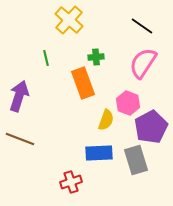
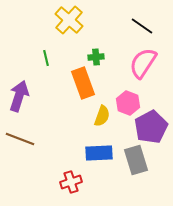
yellow semicircle: moved 4 px left, 4 px up
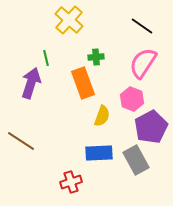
purple arrow: moved 12 px right, 13 px up
pink hexagon: moved 4 px right, 4 px up
brown line: moved 1 px right, 2 px down; rotated 12 degrees clockwise
gray rectangle: rotated 12 degrees counterclockwise
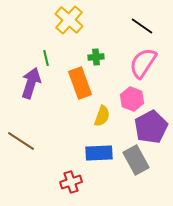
orange rectangle: moved 3 px left
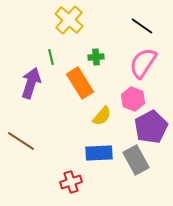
green line: moved 5 px right, 1 px up
orange rectangle: rotated 12 degrees counterclockwise
pink hexagon: moved 1 px right
yellow semicircle: rotated 20 degrees clockwise
